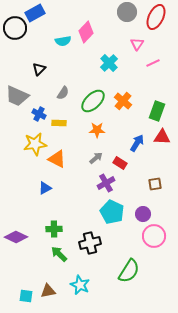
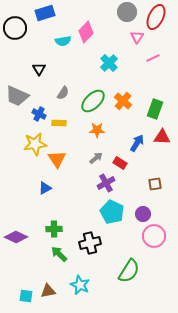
blue rectangle: moved 10 px right; rotated 12 degrees clockwise
pink triangle: moved 7 px up
pink line: moved 5 px up
black triangle: rotated 16 degrees counterclockwise
green rectangle: moved 2 px left, 2 px up
orange triangle: rotated 30 degrees clockwise
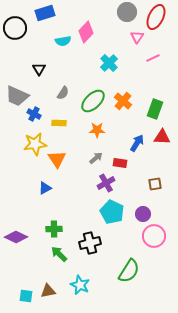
blue cross: moved 5 px left
red rectangle: rotated 24 degrees counterclockwise
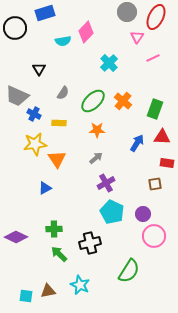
red rectangle: moved 47 px right
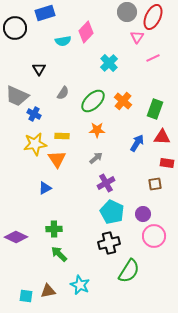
red ellipse: moved 3 px left
yellow rectangle: moved 3 px right, 13 px down
black cross: moved 19 px right
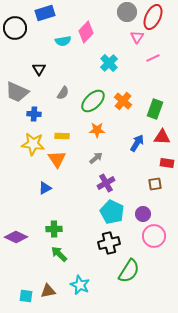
gray trapezoid: moved 4 px up
blue cross: rotated 24 degrees counterclockwise
yellow star: moved 2 px left; rotated 15 degrees clockwise
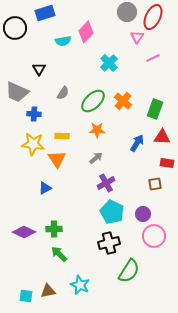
purple diamond: moved 8 px right, 5 px up
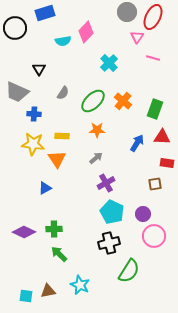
pink line: rotated 40 degrees clockwise
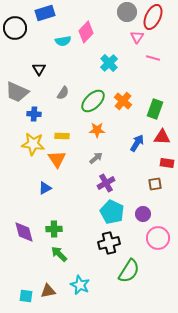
purple diamond: rotated 50 degrees clockwise
pink circle: moved 4 px right, 2 px down
